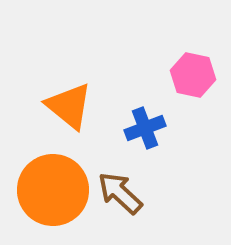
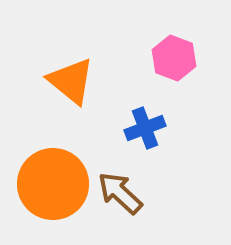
pink hexagon: moved 19 px left, 17 px up; rotated 9 degrees clockwise
orange triangle: moved 2 px right, 25 px up
orange circle: moved 6 px up
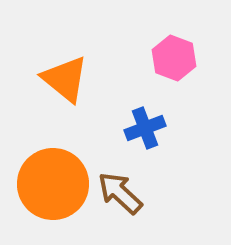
orange triangle: moved 6 px left, 2 px up
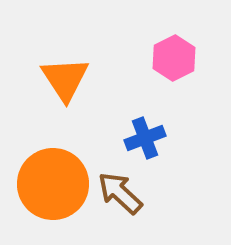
pink hexagon: rotated 12 degrees clockwise
orange triangle: rotated 18 degrees clockwise
blue cross: moved 10 px down
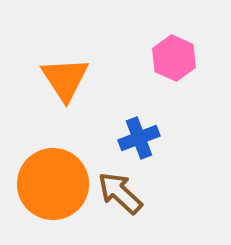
pink hexagon: rotated 9 degrees counterclockwise
blue cross: moved 6 px left
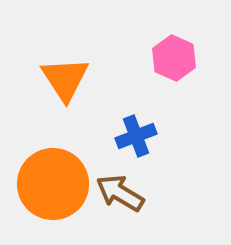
blue cross: moved 3 px left, 2 px up
brown arrow: rotated 12 degrees counterclockwise
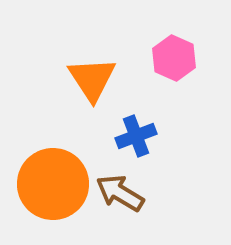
orange triangle: moved 27 px right
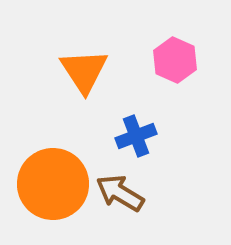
pink hexagon: moved 1 px right, 2 px down
orange triangle: moved 8 px left, 8 px up
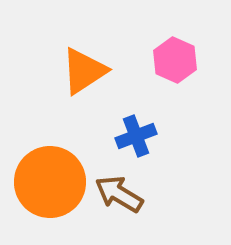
orange triangle: rotated 30 degrees clockwise
orange circle: moved 3 px left, 2 px up
brown arrow: moved 1 px left, 1 px down
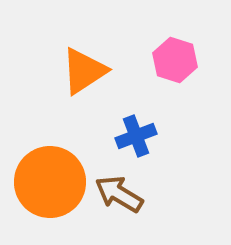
pink hexagon: rotated 6 degrees counterclockwise
